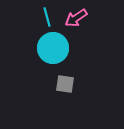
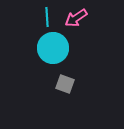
cyan line: rotated 12 degrees clockwise
gray square: rotated 12 degrees clockwise
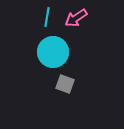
cyan line: rotated 12 degrees clockwise
cyan circle: moved 4 px down
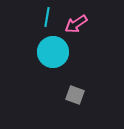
pink arrow: moved 6 px down
gray square: moved 10 px right, 11 px down
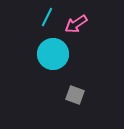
cyan line: rotated 18 degrees clockwise
cyan circle: moved 2 px down
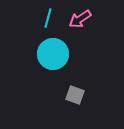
cyan line: moved 1 px right, 1 px down; rotated 12 degrees counterclockwise
pink arrow: moved 4 px right, 5 px up
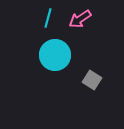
cyan circle: moved 2 px right, 1 px down
gray square: moved 17 px right, 15 px up; rotated 12 degrees clockwise
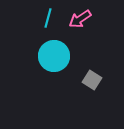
cyan circle: moved 1 px left, 1 px down
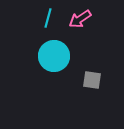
gray square: rotated 24 degrees counterclockwise
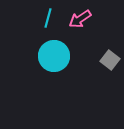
gray square: moved 18 px right, 20 px up; rotated 30 degrees clockwise
